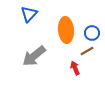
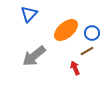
orange ellipse: rotated 55 degrees clockwise
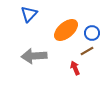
gray arrow: rotated 35 degrees clockwise
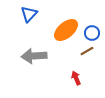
red arrow: moved 1 px right, 10 px down
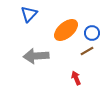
gray arrow: moved 2 px right
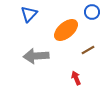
blue circle: moved 21 px up
brown line: moved 1 px right, 1 px up
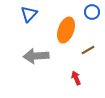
orange ellipse: rotated 30 degrees counterclockwise
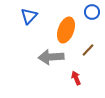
blue triangle: moved 2 px down
brown line: rotated 16 degrees counterclockwise
gray arrow: moved 15 px right, 1 px down
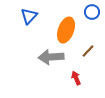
brown line: moved 1 px down
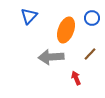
blue circle: moved 6 px down
brown line: moved 2 px right, 3 px down
